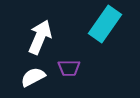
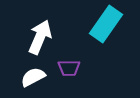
cyan rectangle: moved 1 px right
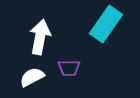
white arrow: rotated 12 degrees counterclockwise
white semicircle: moved 1 px left
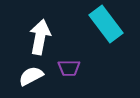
cyan rectangle: rotated 72 degrees counterclockwise
white semicircle: moved 1 px left, 1 px up
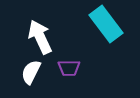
white arrow: rotated 36 degrees counterclockwise
white semicircle: moved 4 px up; rotated 35 degrees counterclockwise
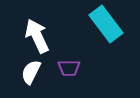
white arrow: moved 3 px left, 1 px up
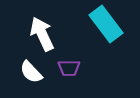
white arrow: moved 5 px right, 2 px up
white semicircle: rotated 70 degrees counterclockwise
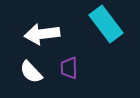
white arrow: rotated 72 degrees counterclockwise
purple trapezoid: rotated 90 degrees clockwise
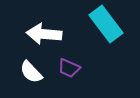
white arrow: moved 2 px right; rotated 12 degrees clockwise
purple trapezoid: rotated 65 degrees counterclockwise
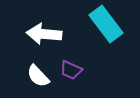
purple trapezoid: moved 2 px right, 2 px down
white semicircle: moved 7 px right, 4 px down
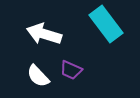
white arrow: rotated 12 degrees clockwise
